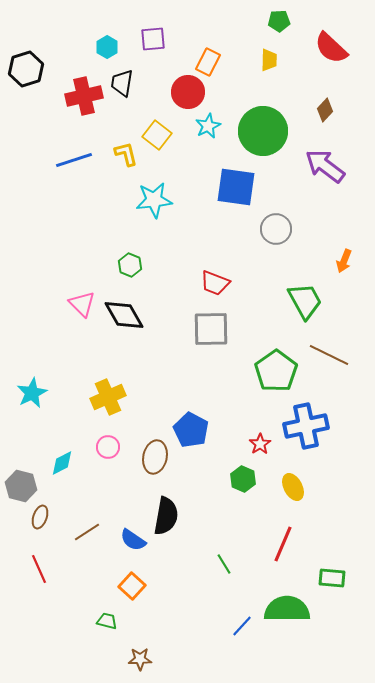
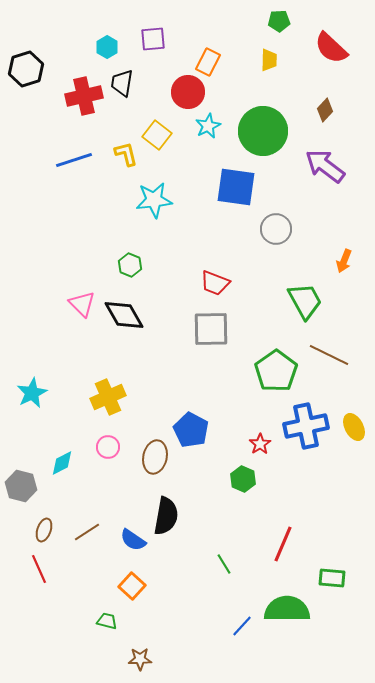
yellow ellipse at (293, 487): moved 61 px right, 60 px up
brown ellipse at (40, 517): moved 4 px right, 13 px down
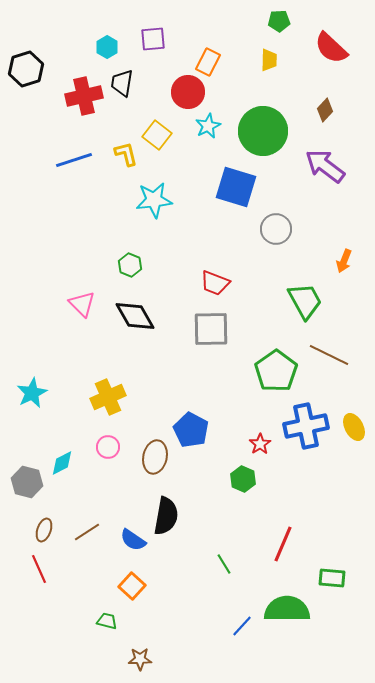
blue square at (236, 187): rotated 9 degrees clockwise
black diamond at (124, 315): moved 11 px right, 1 px down
gray hexagon at (21, 486): moved 6 px right, 4 px up
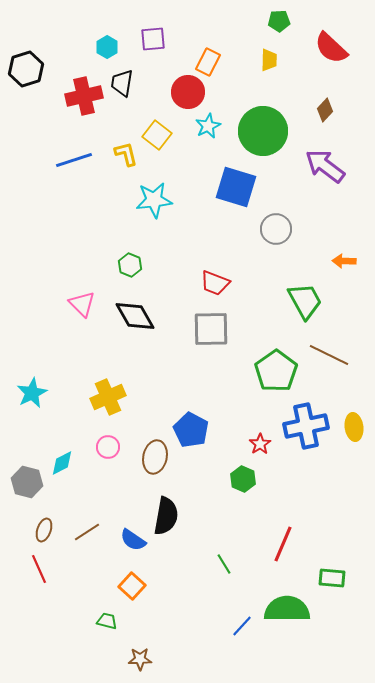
orange arrow at (344, 261): rotated 70 degrees clockwise
yellow ellipse at (354, 427): rotated 20 degrees clockwise
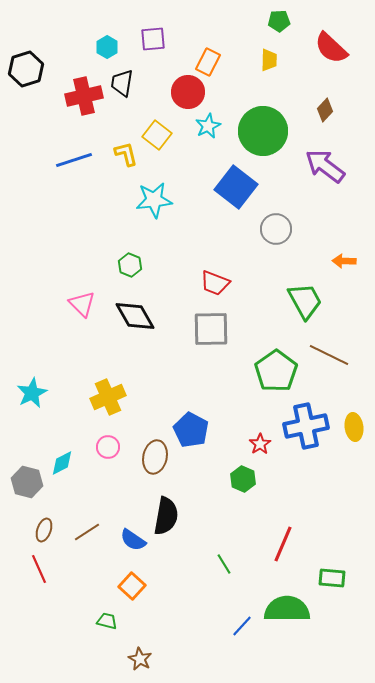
blue square at (236, 187): rotated 21 degrees clockwise
brown star at (140, 659): rotated 30 degrees clockwise
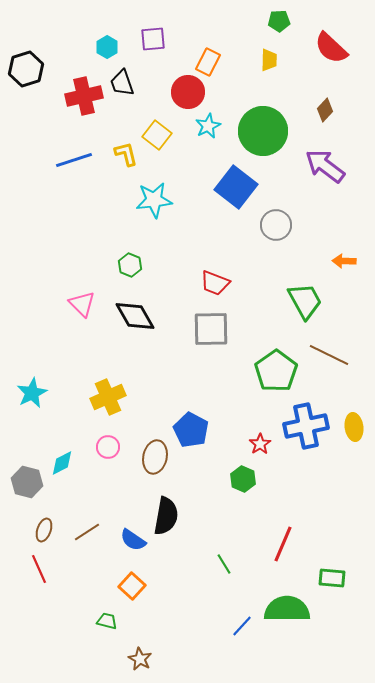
black trapezoid at (122, 83): rotated 28 degrees counterclockwise
gray circle at (276, 229): moved 4 px up
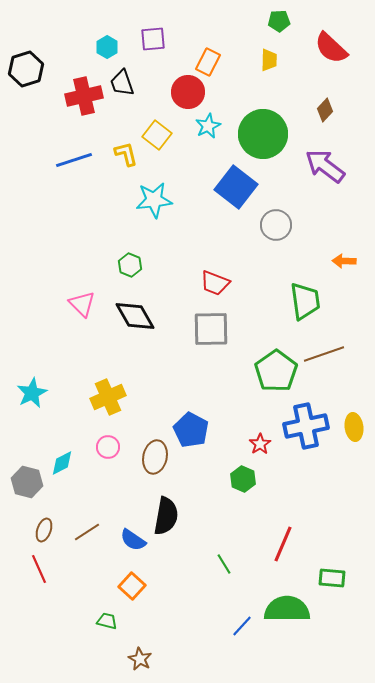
green circle at (263, 131): moved 3 px down
green trapezoid at (305, 301): rotated 21 degrees clockwise
brown line at (329, 355): moved 5 px left, 1 px up; rotated 45 degrees counterclockwise
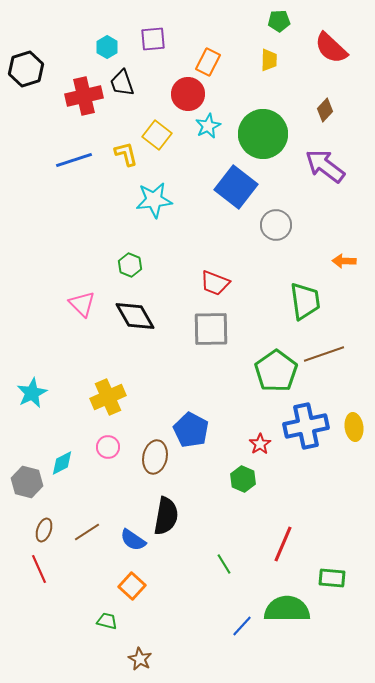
red circle at (188, 92): moved 2 px down
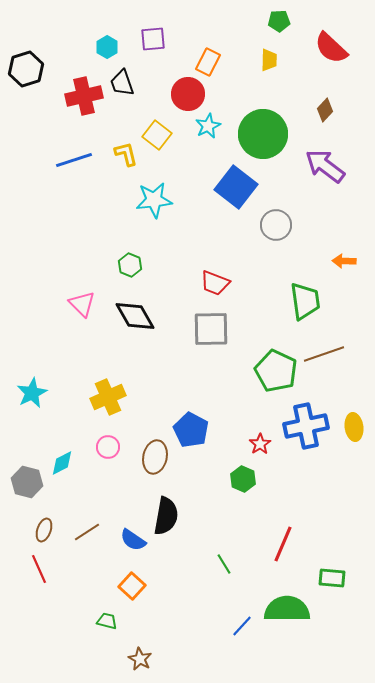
green pentagon at (276, 371): rotated 12 degrees counterclockwise
